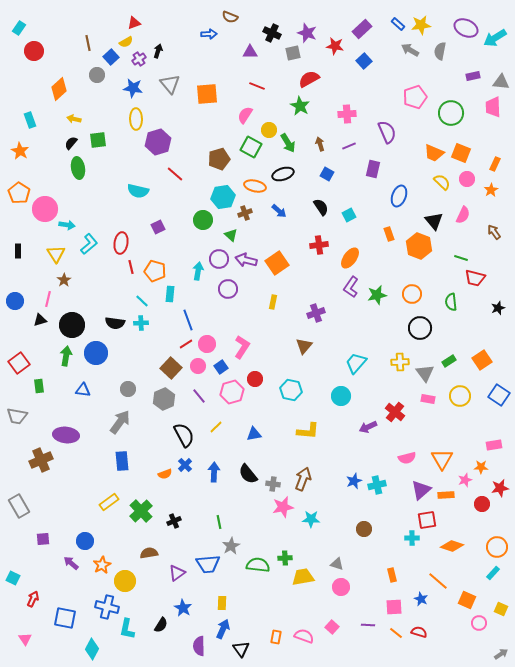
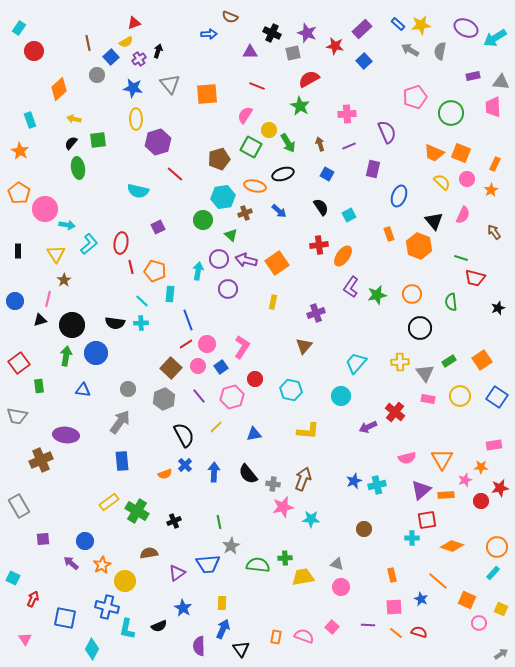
orange ellipse at (350, 258): moved 7 px left, 2 px up
pink hexagon at (232, 392): moved 5 px down
blue square at (499, 395): moved 2 px left, 2 px down
red circle at (482, 504): moved 1 px left, 3 px up
green cross at (141, 511): moved 4 px left; rotated 15 degrees counterclockwise
black semicircle at (161, 625): moved 2 px left, 1 px down; rotated 35 degrees clockwise
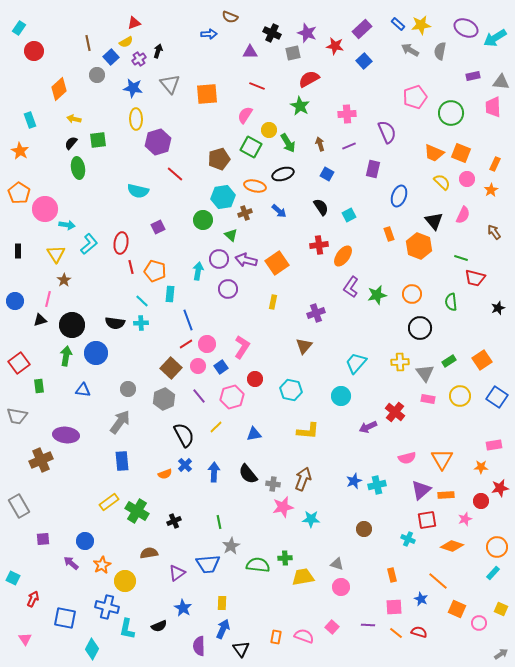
pink star at (465, 480): moved 39 px down
cyan cross at (412, 538): moved 4 px left, 1 px down; rotated 24 degrees clockwise
orange square at (467, 600): moved 10 px left, 9 px down
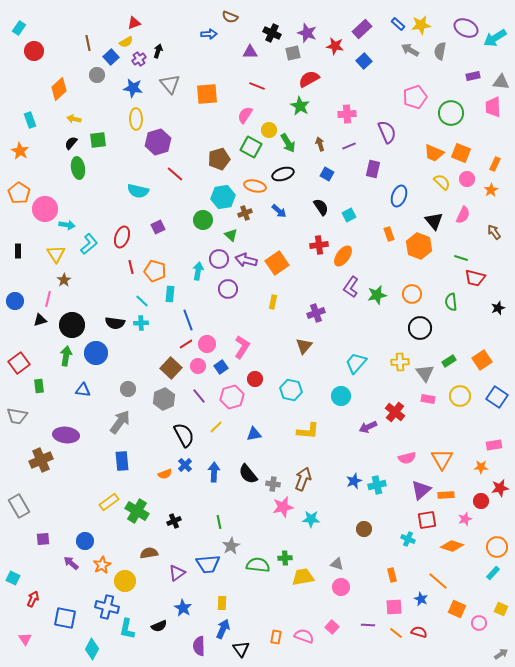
red ellipse at (121, 243): moved 1 px right, 6 px up; rotated 10 degrees clockwise
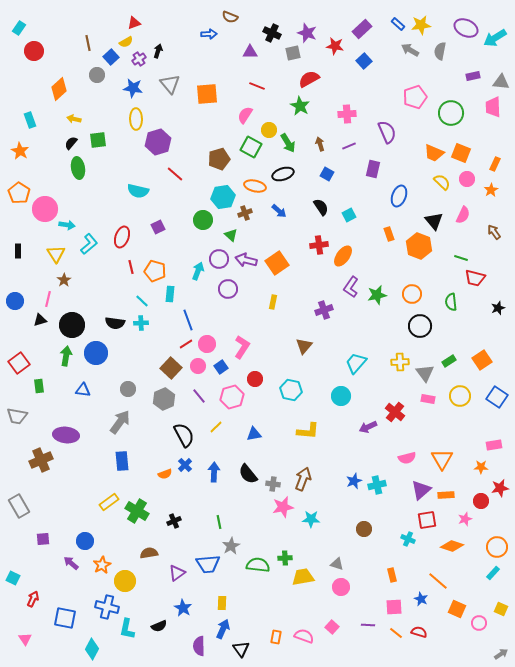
cyan arrow at (198, 271): rotated 12 degrees clockwise
purple cross at (316, 313): moved 8 px right, 3 px up
black circle at (420, 328): moved 2 px up
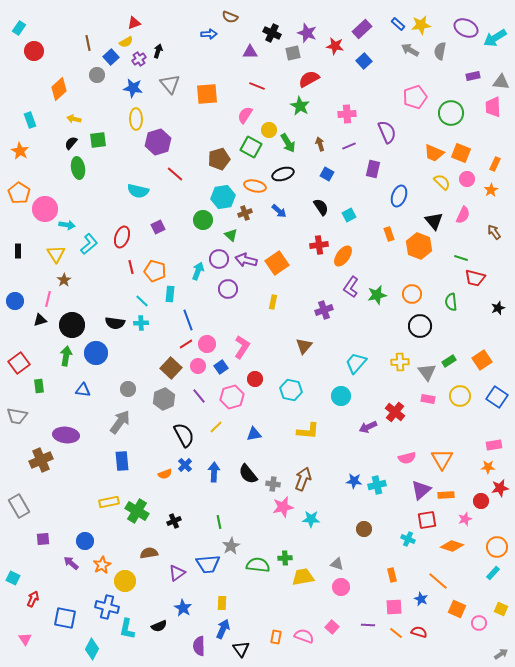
gray triangle at (425, 373): moved 2 px right, 1 px up
orange star at (481, 467): moved 7 px right
blue star at (354, 481): rotated 28 degrees clockwise
yellow rectangle at (109, 502): rotated 24 degrees clockwise
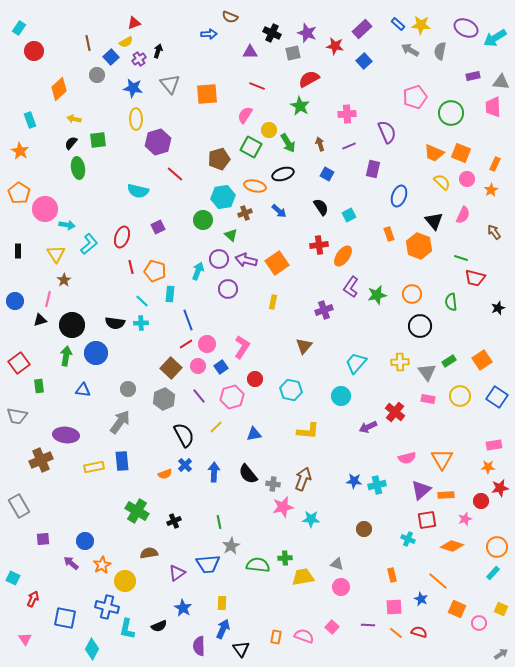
yellow star at (421, 25): rotated 12 degrees clockwise
yellow rectangle at (109, 502): moved 15 px left, 35 px up
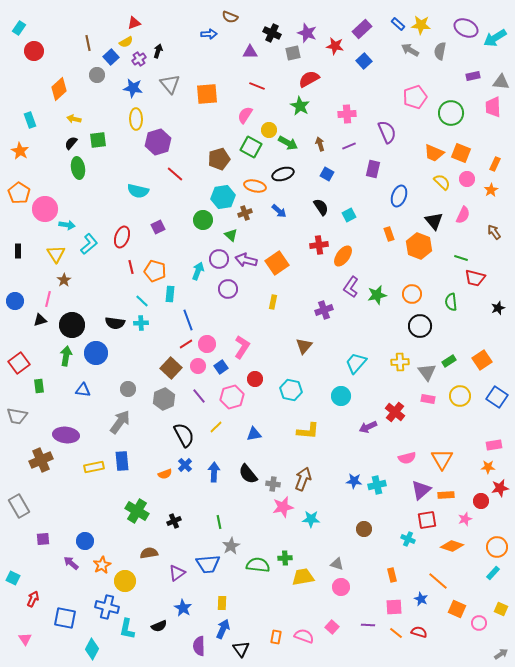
green arrow at (288, 143): rotated 30 degrees counterclockwise
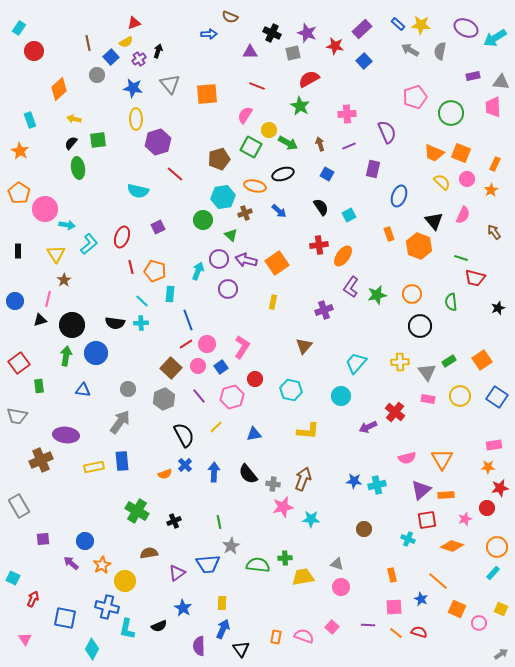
red circle at (481, 501): moved 6 px right, 7 px down
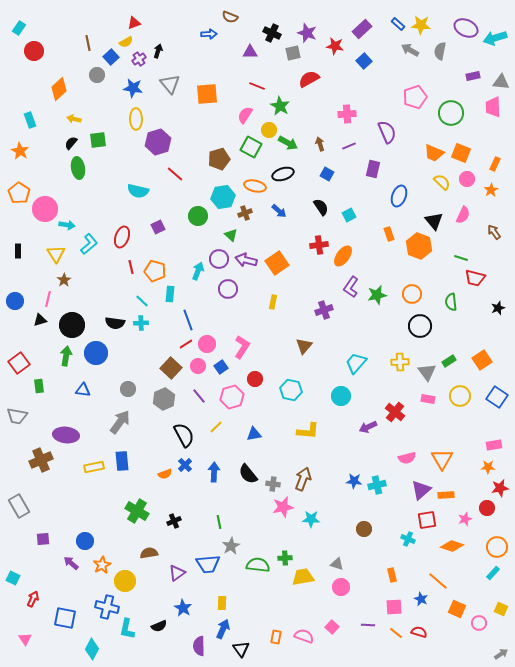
cyan arrow at (495, 38): rotated 15 degrees clockwise
green star at (300, 106): moved 20 px left
green circle at (203, 220): moved 5 px left, 4 px up
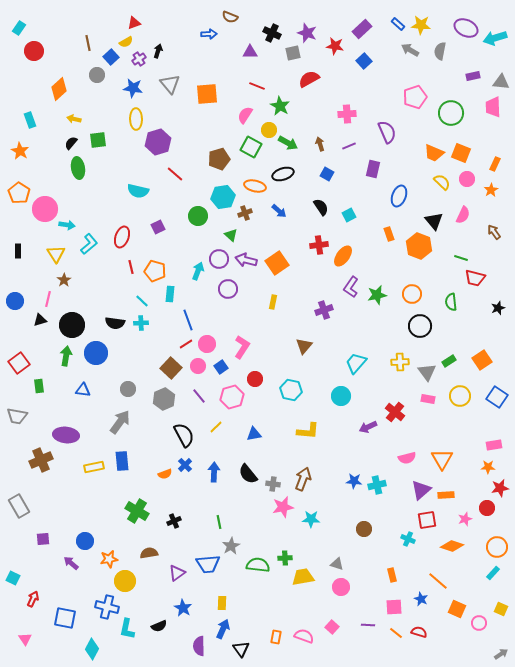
orange star at (102, 565): moved 7 px right, 6 px up; rotated 18 degrees clockwise
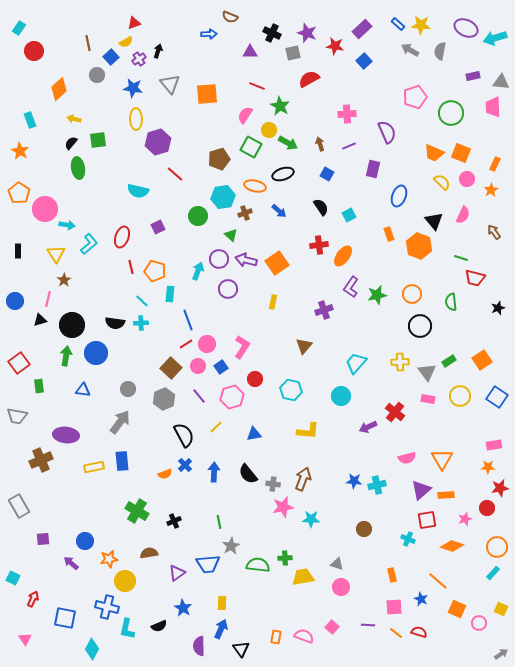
blue arrow at (223, 629): moved 2 px left
